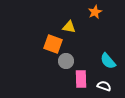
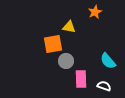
orange square: rotated 30 degrees counterclockwise
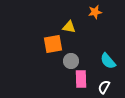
orange star: rotated 16 degrees clockwise
gray circle: moved 5 px right
white semicircle: moved 1 px down; rotated 80 degrees counterclockwise
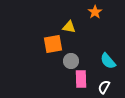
orange star: rotated 24 degrees counterclockwise
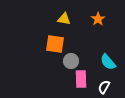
orange star: moved 3 px right, 7 px down
yellow triangle: moved 5 px left, 8 px up
orange square: moved 2 px right; rotated 18 degrees clockwise
cyan semicircle: moved 1 px down
